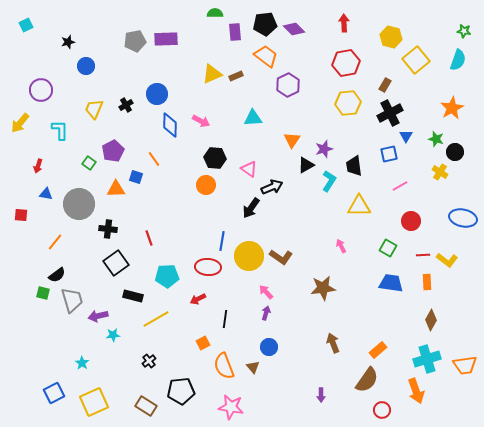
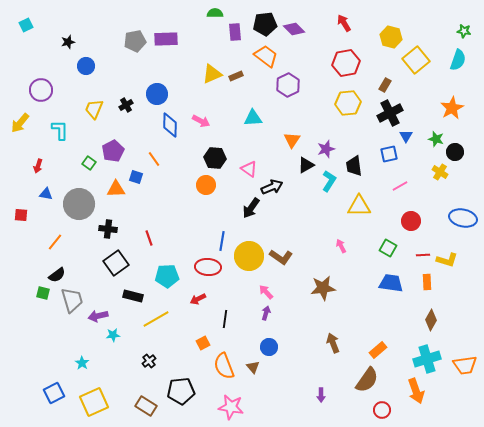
red arrow at (344, 23): rotated 30 degrees counterclockwise
purple star at (324, 149): moved 2 px right
yellow L-shape at (447, 260): rotated 20 degrees counterclockwise
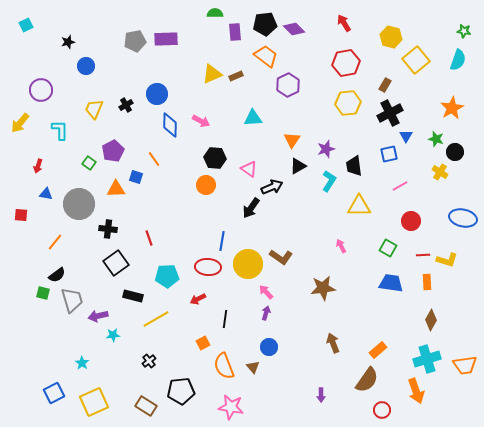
black triangle at (306, 165): moved 8 px left, 1 px down
yellow circle at (249, 256): moved 1 px left, 8 px down
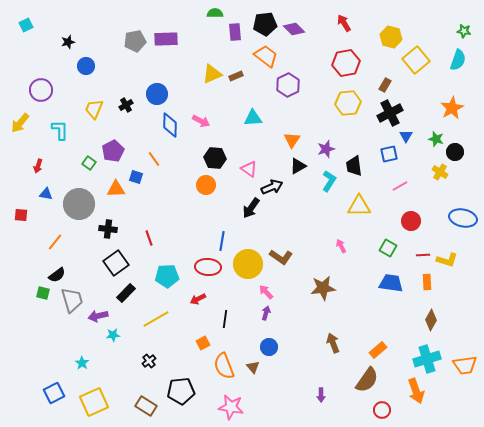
black rectangle at (133, 296): moved 7 px left, 3 px up; rotated 60 degrees counterclockwise
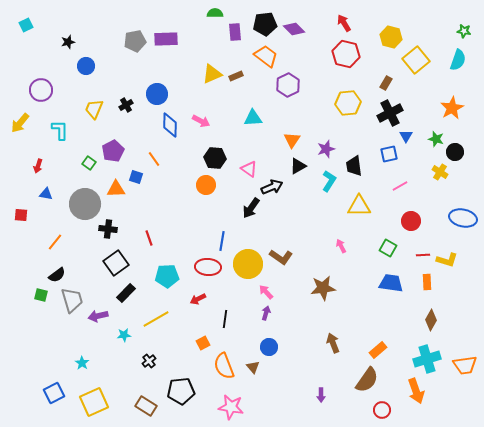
red hexagon at (346, 63): moved 9 px up; rotated 24 degrees clockwise
brown rectangle at (385, 85): moved 1 px right, 2 px up
gray circle at (79, 204): moved 6 px right
green square at (43, 293): moved 2 px left, 2 px down
cyan star at (113, 335): moved 11 px right
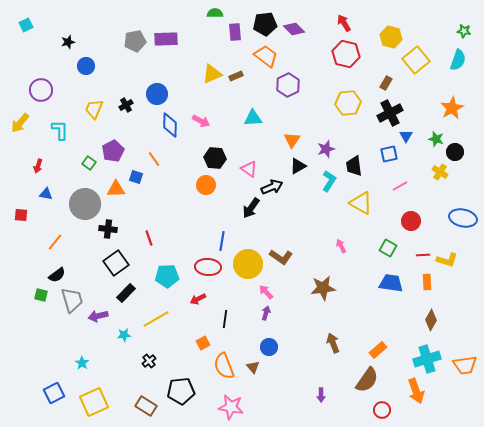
yellow triangle at (359, 206): moved 2 px right, 3 px up; rotated 30 degrees clockwise
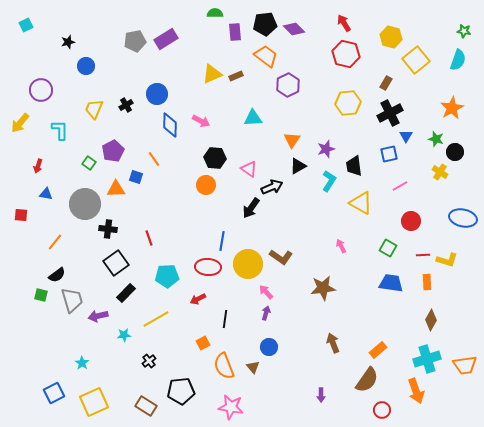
purple rectangle at (166, 39): rotated 30 degrees counterclockwise
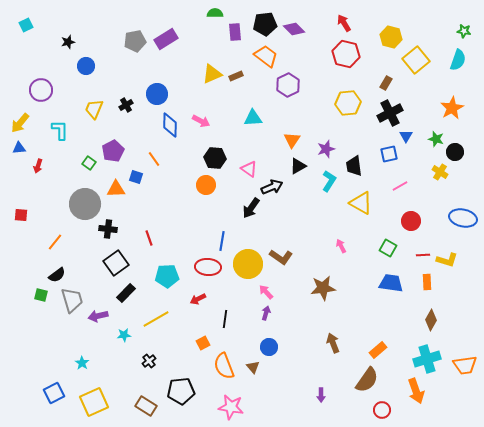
blue triangle at (46, 194): moved 27 px left, 46 px up; rotated 16 degrees counterclockwise
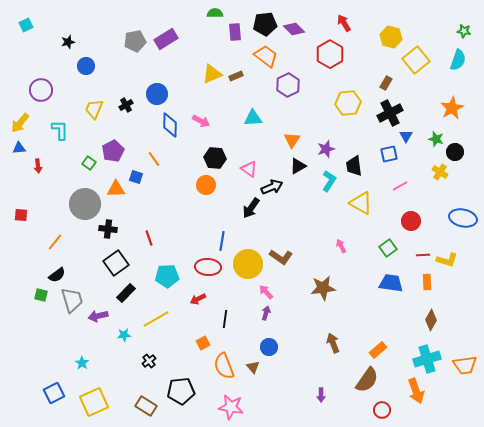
red hexagon at (346, 54): moved 16 px left; rotated 16 degrees clockwise
red arrow at (38, 166): rotated 24 degrees counterclockwise
green square at (388, 248): rotated 24 degrees clockwise
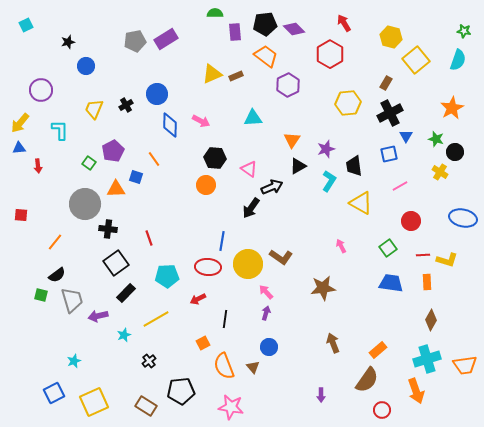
cyan star at (124, 335): rotated 16 degrees counterclockwise
cyan star at (82, 363): moved 8 px left, 2 px up; rotated 16 degrees clockwise
